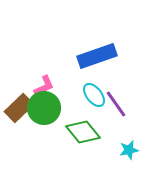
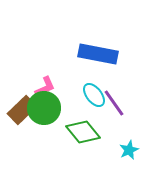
blue rectangle: moved 1 px right, 2 px up; rotated 30 degrees clockwise
pink L-shape: moved 1 px right, 1 px down
purple line: moved 2 px left, 1 px up
brown rectangle: moved 3 px right, 2 px down
cyan star: rotated 12 degrees counterclockwise
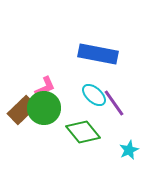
cyan ellipse: rotated 10 degrees counterclockwise
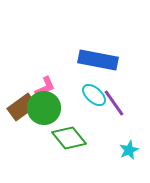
blue rectangle: moved 6 px down
brown rectangle: moved 3 px up; rotated 8 degrees clockwise
green diamond: moved 14 px left, 6 px down
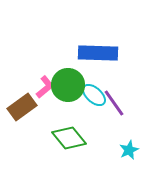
blue rectangle: moved 7 px up; rotated 9 degrees counterclockwise
pink L-shape: rotated 15 degrees counterclockwise
green circle: moved 24 px right, 23 px up
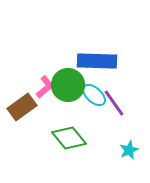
blue rectangle: moved 1 px left, 8 px down
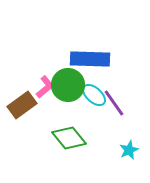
blue rectangle: moved 7 px left, 2 px up
brown rectangle: moved 2 px up
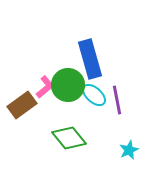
blue rectangle: rotated 72 degrees clockwise
purple line: moved 3 px right, 3 px up; rotated 24 degrees clockwise
